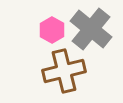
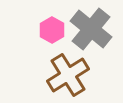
brown cross: moved 4 px right, 4 px down; rotated 18 degrees counterclockwise
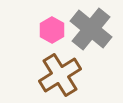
brown cross: moved 8 px left
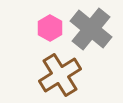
pink hexagon: moved 2 px left, 2 px up
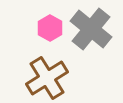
brown cross: moved 13 px left, 3 px down
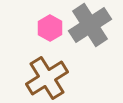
gray cross: moved 1 px left, 4 px up; rotated 18 degrees clockwise
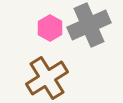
gray cross: moved 1 px left; rotated 9 degrees clockwise
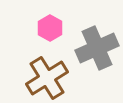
gray cross: moved 8 px right, 23 px down
